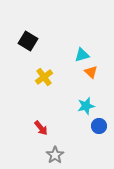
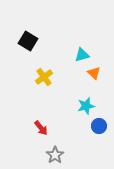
orange triangle: moved 3 px right, 1 px down
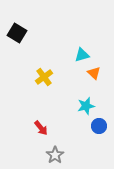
black square: moved 11 px left, 8 px up
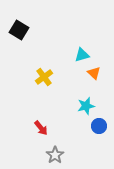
black square: moved 2 px right, 3 px up
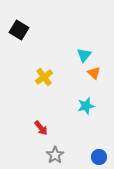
cyan triangle: moved 2 px right; rotated 35 degrees counterclockwise
blue circle: moved 31 px down
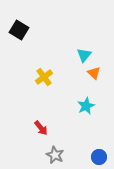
cyan star: rotated 12 degrees counterclockwise
gray star: rotated 12 degrees counterclockwise
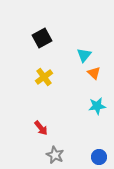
black square: moved 23 px right, 8 px down; rotated 30 degrees clockwise
cyan star: moved 11 px right; rotated 18 degrees clockwise
